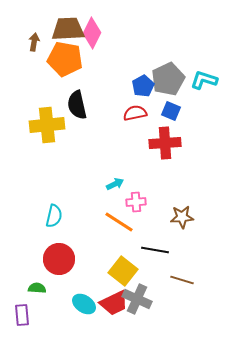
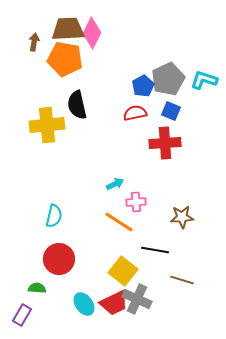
cyan ellipse: rotated 20 degrees clockwise
purple rectangle: rotated 35 degrees clockwise
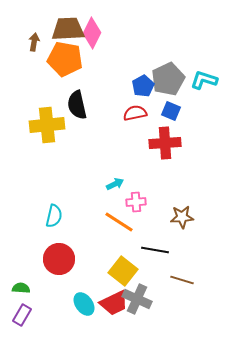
green semicircle: moved 16 px left
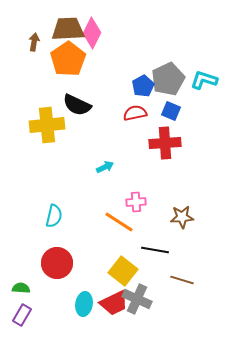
orange pentagon: moved 3 px right; rotated 28 degrees clockwise
black semicircle: rotated 52 degrees counterclockwise
cyan arrow: moved 10 px left, 17 px up
red circle: moved 2 px left, 4 px down
cyan ellipse: rotated 45 degrees clockwise
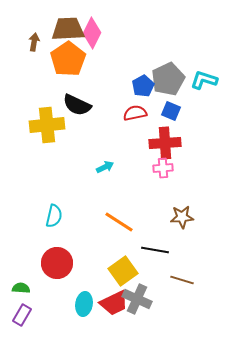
pink cross: moved 27 px right, 34 px up
yellow square: rotated 16 degrees clockwise
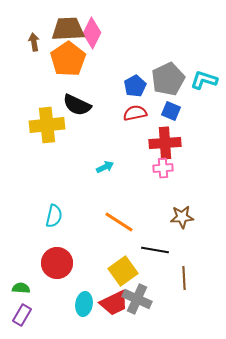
brown arrow: rotated 18 degrees counterclockwise
blue pentagon: moved 8 px left
brown line: moved 2 px right, 2 px up; rotated 70 degrees clockwise
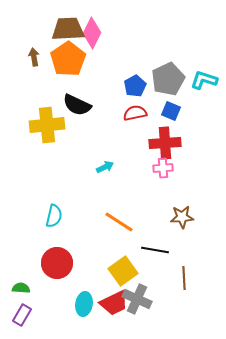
brown arrow: moved 15 px down
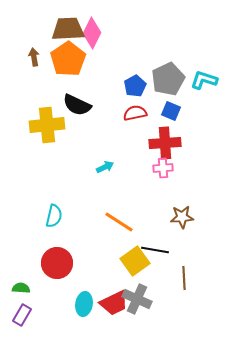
yellow square: moved 12 px right, 10 px up
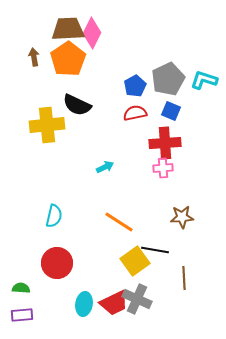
purple rectangle: rotated 55 degrees clockwise
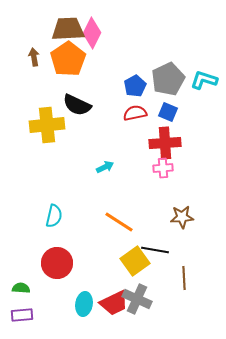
blue square: moved 3 px left, 1 px down
